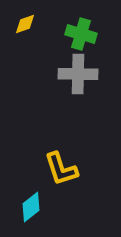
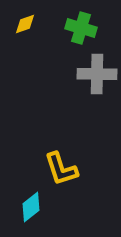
green cross: moved 6 px up
gray cross: moved 19 px right
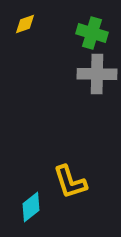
green cross: moved 11 px right, 5 px down
yellow L-shape: moved 9 px right, 13 px down
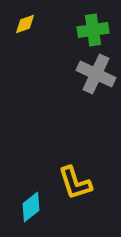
green cross: moved 1 px right, 3 px up; rotated 24 degrees counterclockwise
gray cross: moved 1 px left; rotated 24 degrees clockwise
yellow L-shape: moved 5 px right, 1 px down
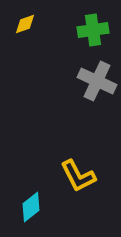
gray cross: moved 1 px right, 7 px down
yellow L-shape: moved 3 px right, 7 px up; rotated 9 degrees counterclockwise
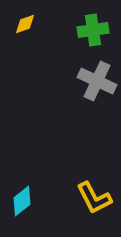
yellow L-shape: moved 16 px right, 22 px down
cyan diamond: moved 9 px left, 6 px up
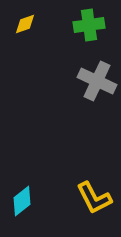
green cross: moved 4 px left, 5 px up
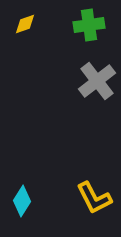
gray cross: rotated 27 degrees clockwise
cyan diamond: rotated 20 degrees counterclockwise
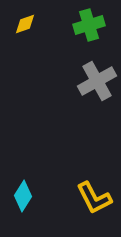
green cross: rotated 8 degrees counterclockwise
gray cross: rotated 9 degrees clockwise
cyan diamond: moved 1 px right, 5 px up
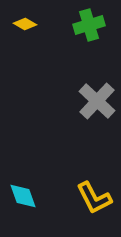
yellow diamond: rotated 50 degrees clockwise
gray cross: moved 20 px down; rotated 18 degrees counterclockwise
cyan diamond: rotated 52 degrees counterclockwise
